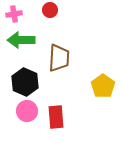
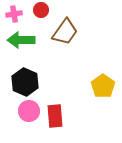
red circle: moved 9 px left
brown trapezoid: moved 6 px right, 26 px up; rotated 32 degrees clockwise
pink circle: moved 2 px right
red rectangle: moved 1 px left, 1 px up
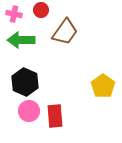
pink cross: rotated 21 degrees clockwise
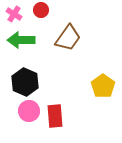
pink cross: rotated 21 degrees clockwise
brown trapezoid: moved 3 px right, 6 px down
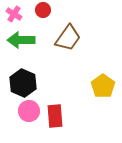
red circle: moved 2 px right
black hexagon: moved 2 px left, 1 px down
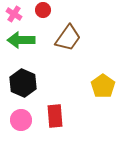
pink circle: moved 8 px left, 9 px down
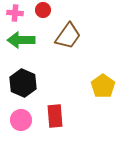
pink cross: moved 1 px right, 1 px up; rotated 28 degrees counterclockwise
brown trapezoid: moved 2 px up
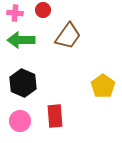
pink circle: moved 1 px left, 1 px down
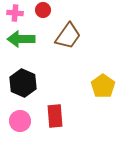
green arrow: moved 1 px up
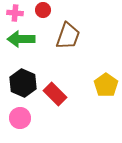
brown trapezoid: rotated 16 degrees counterclockwise
yellow pentagon: moved 3 px right, 1 px up
red rectangle: moved 22 px up; rotated 40 degrees counterclockwise
pink circle: moved 3 px up
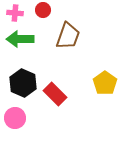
green arrow: moved 1 px left
yellow pentagon: moved 1 px left, 2 px up
pink circle: moved 5 px left
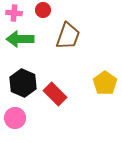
pink cross: moved 1 px left
